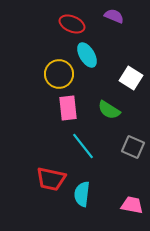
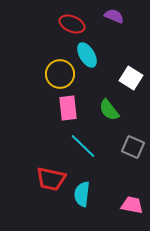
yellow circle: moved 1 px right
green semicircle: rotated 20 degrees clockwise
cyan line: rotated 8 degrees counterclockwise
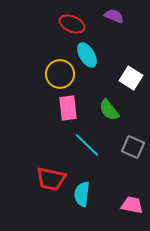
cyan line: moved 4 px right, 1 px up
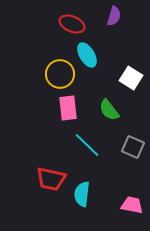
purple semicircle: rotated 84 degrees clockwise
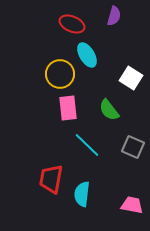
red trapezoid: rotated 88 degrees clockwise
